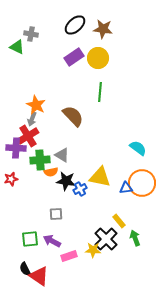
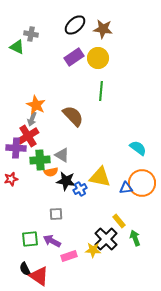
green line: moved 1 px right, 1 px up
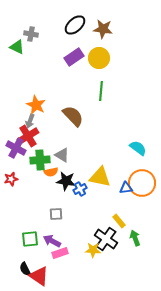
yellow circle: moved 1 px right
gray arrow: moved 2 px left, 2 px down
purple cross: rotated 24 degrees clockwise
black cross: rotated 10 degrees counterclockwise
pink rectangle: moved 9 px left, 3 px up
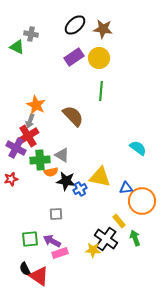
orange circle: moved 18 px down
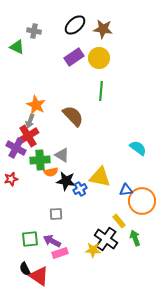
gray cross: moved 3 px right, 3 px up
blue triangle: moved 2 px down
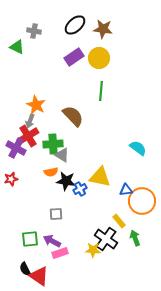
green cross: moved 13 px right, 16 px up
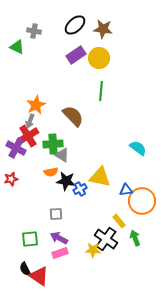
purple rectangle: moved 2 px right, 2 px up
orange star: rotated 18 degrees clockwise
purple arrow: moved 7 px right, 3 px up
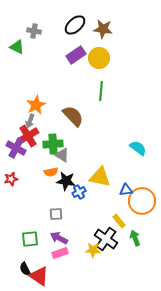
blue cross: moved 1 px left, 3 px down
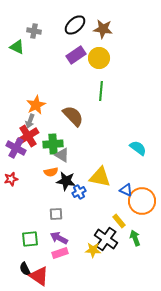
blue triangle: rotated 32 degrees clockwise
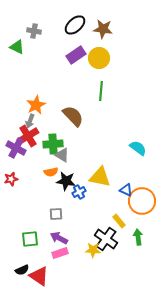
green arrow: moved 3 px right, 1 px up; rotated 14 degrees clockwise
black semicircle: moved 3 px left, 1 px down; rotated 88 degrees counterclockwise
